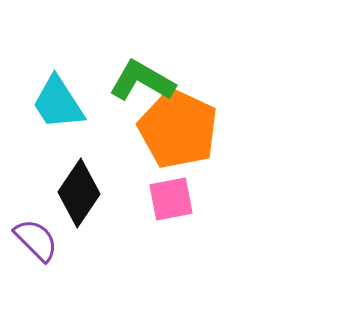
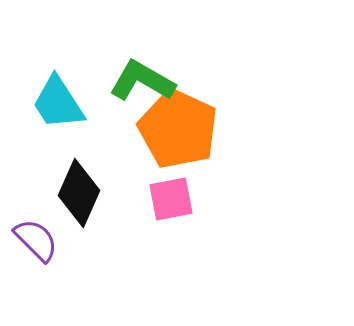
black diamond: rotated 10 degrees counterclockwise
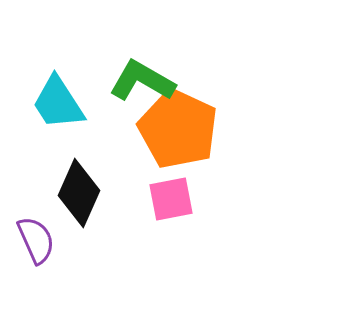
purple semicircle: rotated 21 degrees clockwise
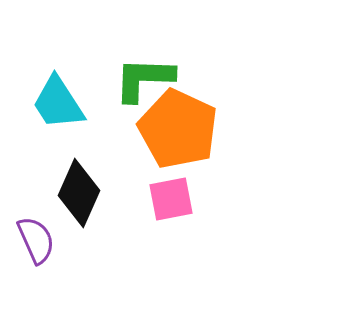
green L-shape: moved 2 px right, 2 px up; rotated 28 degrees counterclockwise
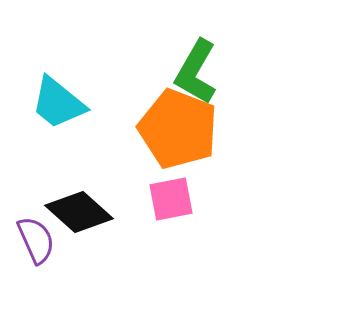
green L-shape: moved 52 px right, 7 px up; rotated 62 degrees counterclockwise
cyan trapezoid: rotated 18 degrees counterclockwise
orange pentagon: rotated 4 degrees counterclockwise
black diamond: moved 19 px down; rotated 72 degrees counterclockwise
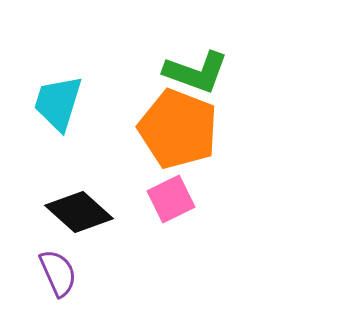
green L-shape: rotated 100 degrees counterclockwise
cyan trapezoid: rotated 68 degrees clockwise
pink square: rotated 15 degrees counterclockwise
purple semicircle: moved 22 px right, 33 px down
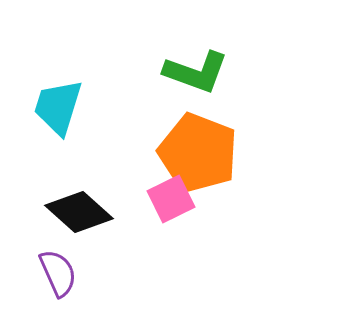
cyan trapezoid: moved 4 px down
orange pentagon: moved 20 px right, 24 px down
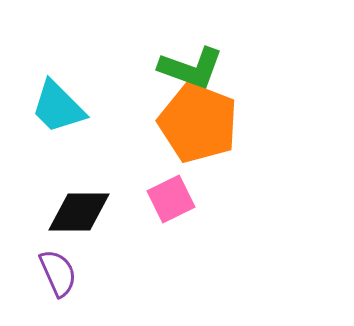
green L-shape: moved 5 px left, 4 px up
cyan trapezoid: rotated 62 degrees counterclockwise
orange pentagon: moved 30 px up
black diamond: rotated 42 degrees counterclockwise
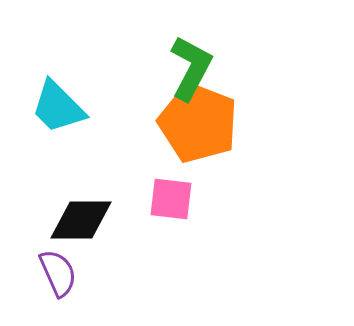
green L-shape: rotated 82 degrees counterclockwise
pink square: rotated 33 degrees clockwise
black diamond: moved 2 px right, 8 px down
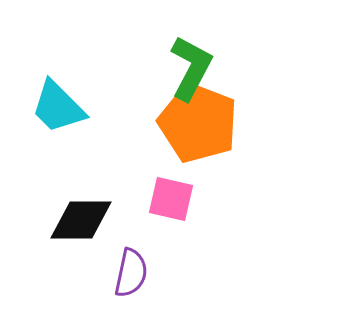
pink square: rotated 6 degrees clockwise
purple semicircle: moved 73 px right; rotated 36 degrees clockwise
